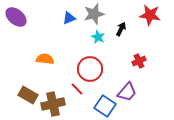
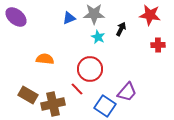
gray star: rotated 15 degrees clockwise
red cross: moved 19 px right, 16 px up; rotated 24 degrees clockwise
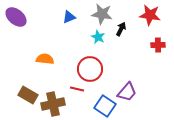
gray star: moved 8 px right; rotated 10 degrees clockwise
blue triangle: moved 1 px up
red line: rotated 32 degrees counterclockwise
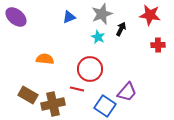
gray star: rotated 30 degrees counterclockwise
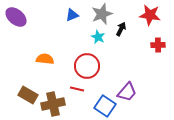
blue triangle: moved 3 px right, 2 px up
red circle: moved 3 px left, 3 px up
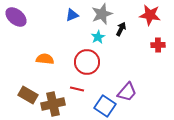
cyan star: rotated 16 degrees clockwise
red circle: moved 4 px up
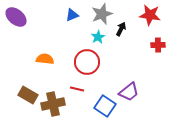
purple trapezoid: moved 2 px right; rotated 10 degrees clockwise
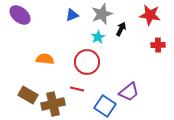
purple ellipse: moved 4 px right, 2 px up
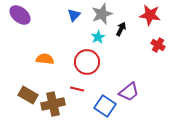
blue triangle: moved 2 px right; rotated 24 degrees counterclockwise
red cross: rotated 32 degrees clockwise
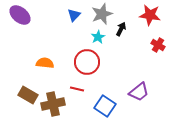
orange semicircle: moved 4 px down
purple trapezoid: moved 10 px right
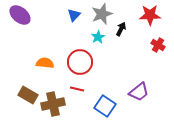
red star: rotated 10 degrees counterclockwise
red circle: moved 7 px left
